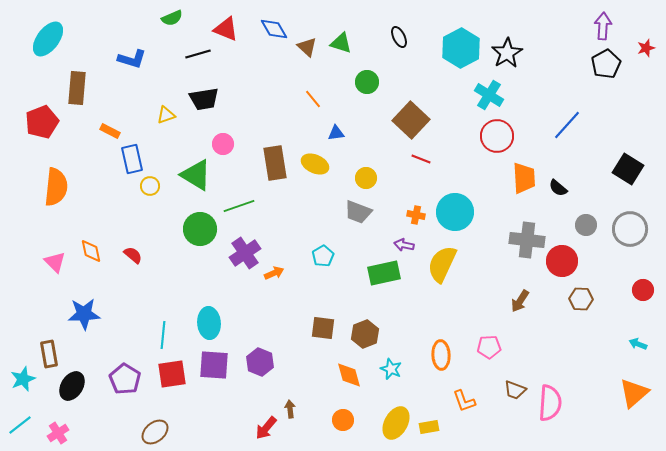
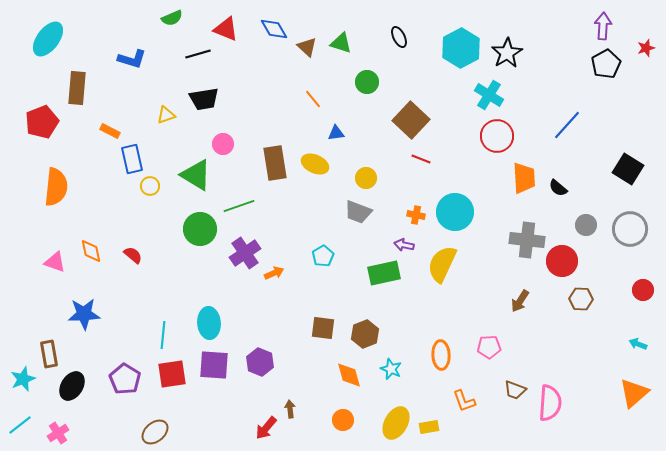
pink triangle at (55, 262): rotated 25 degrees counterclockwise
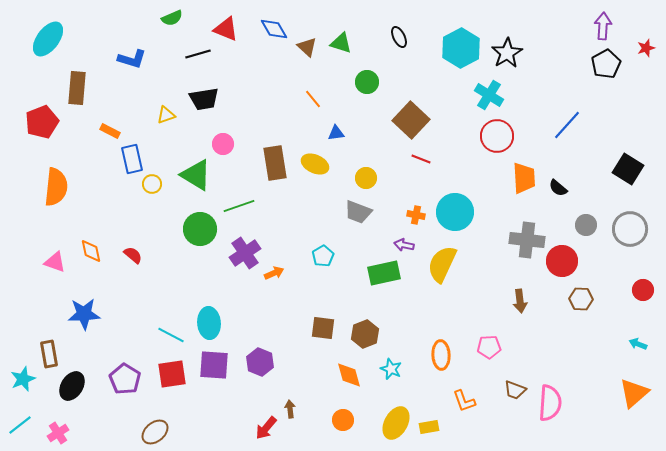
yellow circle at (150, 186): moved 2 px right, 2 px up
brown arrow at (520, 301): rotated 40 degrees counterclockwise
cyan line at (163, 335): moved 8 px right; rotated 68 degrees counterclockwise
